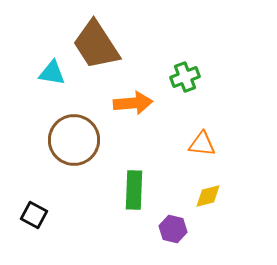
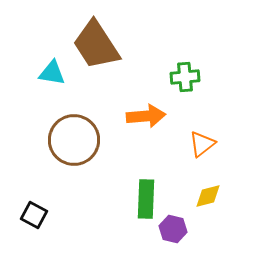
green cross: rotated 16 degrees clockwise
orange arrow: moved 13 px right, 13 px down
orange triangle: rotated 44 degrees counterclockwise
green rectangle: moved 12 px right, 9 px down
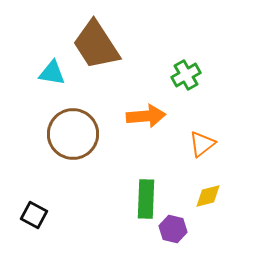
green cross: moved 1 px right, 2 px up; rotated 24 degrees counterclockwise
brown circle: moved 1 px left, 6 px up
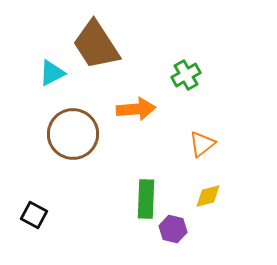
cyan triangle: rotated 36 degrees counterclockwise
orange arrow: moved 10 px left, 7 px up
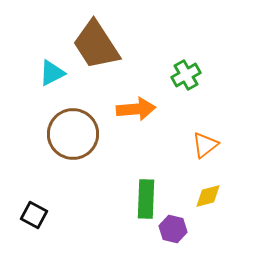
orange triangle: moved 3 px right, 1 px down
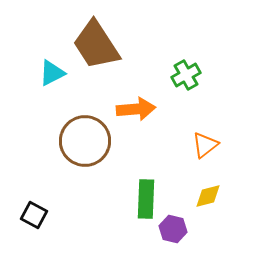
brown circle: moved 12 px right, 7 px down
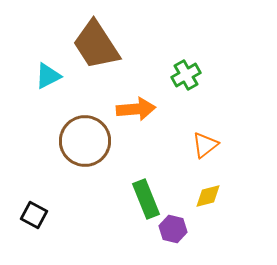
cyan triangle: moved 4 px left, 3 px down
green rectangle: rotated 24 degrees counterclockwise
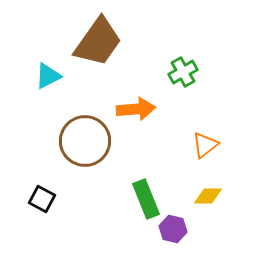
brown trapezoid: moved 2 px right, 3 px up; rotated 112 degrees counterclockwise
green cross: moved 3 px left, 3 px up
yellow diamond: rotated 16 degrees clockwise
black square: moved 8 px right, 16 px up
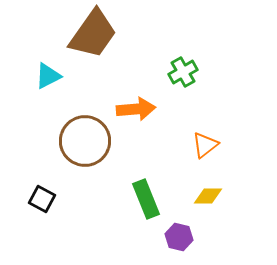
brown trapezoid: moved 5 px left, 8 px up
purple hexagon: moved 6 px right, 8 px down
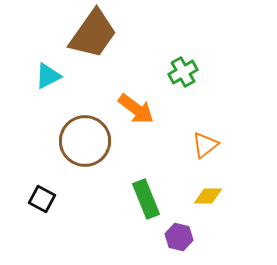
orange arrow: rotated 42 degrees clockwise
